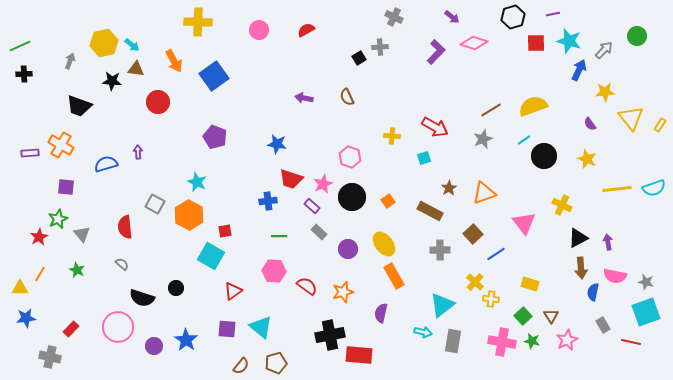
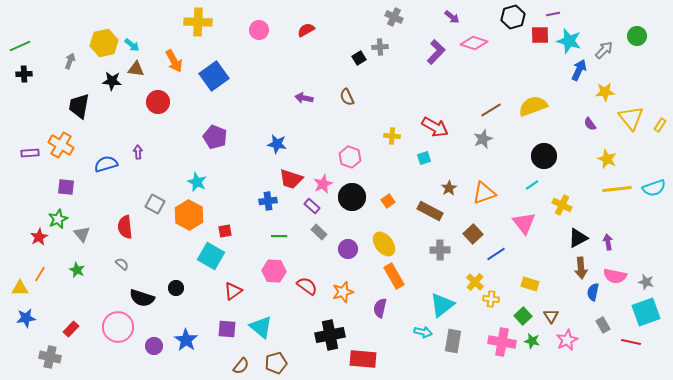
red square at (536, 43): moved 4 px right, 8 px up
black trapezoid at (79, 106): rotated 80 degrees clockwise
cyan line at (524, 140): moved 8 px right, 45 px down
yellow star at (587, 159): moved 20 px right
purple semicircle at (381, 313): moved 1 px left, 5 px up
red rectangle at (359, 355): moved 4 px right, 4 px down
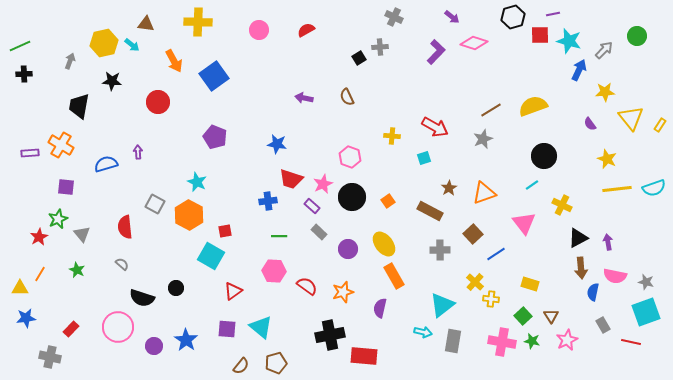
brown triangle at (136, 69): moved 10 px right, 45 px up
red rectangle at (363, 359): moved 1 px right, 3 px up
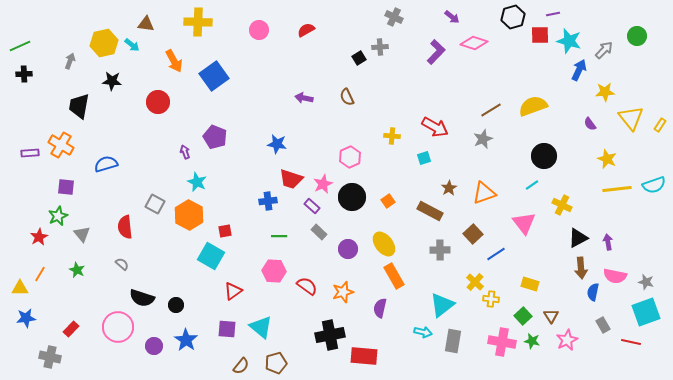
purple arrow at (138, 152): moved 47 px right; rotated 16 degrees counterclockwise
pink hexagon at (350, 157): rotated 15 degrees clockwise
cyan semicircle at (654, 188): moved 3 px up
green star at (58, 219): moved 3 px up
black circle at (176, 288): moved 17 px down
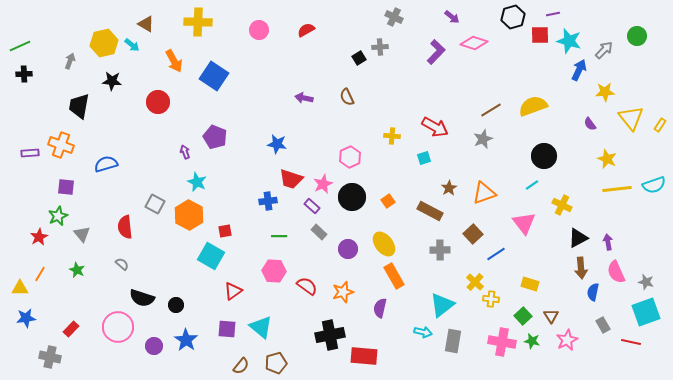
brown triangle at (146, 24): rotated 24 degrees clockwise
blue square at (214, 76): rotated 20 degrees counterclockwise
orange cross at (61, 145): rotated 10 degrees counterclockwise
pink semicircle at (615, 276): moved 1 px right, 4 px up; rotated 55 degrees clockwise
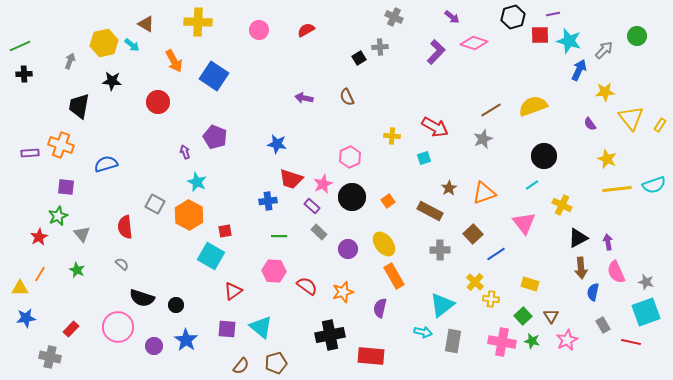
red rectangle at (364, 356): moved 7 px right
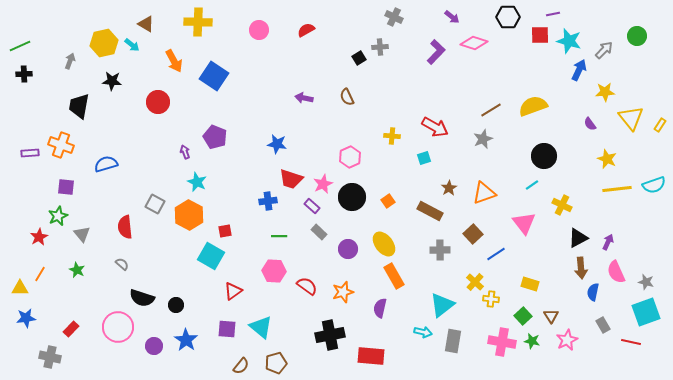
black hexagon at (513, 17): moved 5 px left; rotated 15 degrees clockwise
purple arrow at (608, 242): rotated 35 degrees clockwise
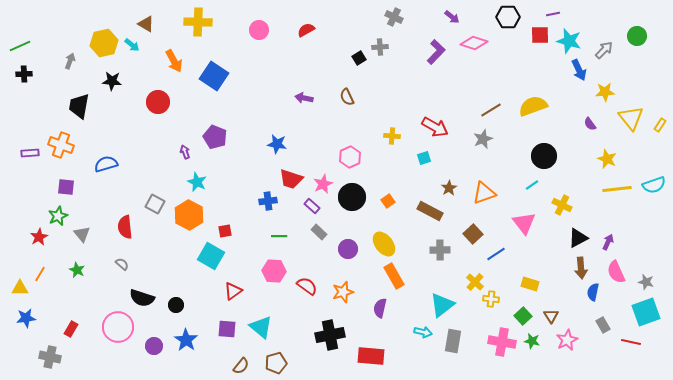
blue arrow at (579, 70): rotated 130 degrees clockwise
red rectangle at (71, 329): rotated 14 degrees counterclockwise
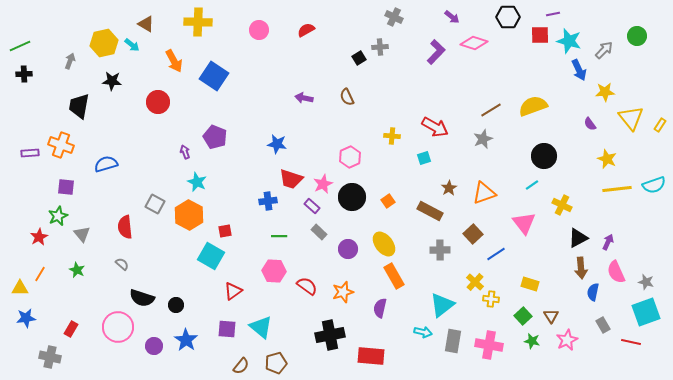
pink cross at (502, 342): moved 13 px left, 3 px down
